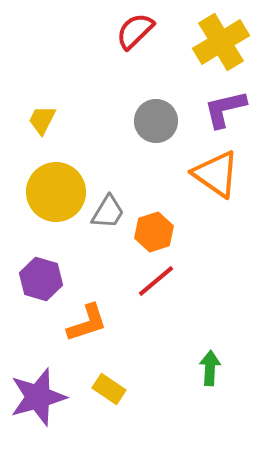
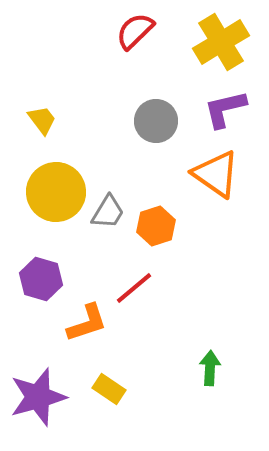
yellow trapezoid: rotated 116 degrees clockwise
orange hexagon: moved 2 px right, 6 px up
red line: moved 22 px left, 7 px down
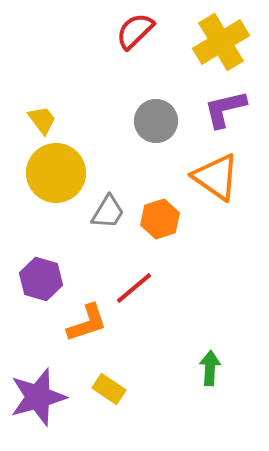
orange triangle: moved 3 px down
yellow circle: moved 19 px up
orange hexagon: moved 4 px right, 7 px up
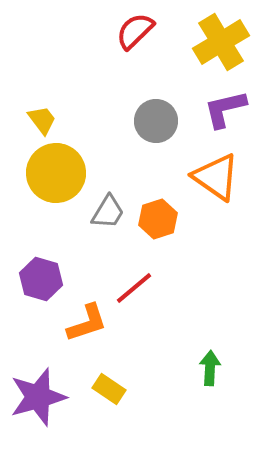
orange hexagon: moved 2 px left
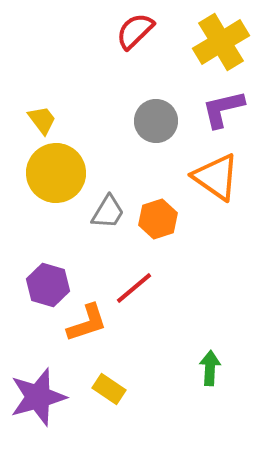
purple L-shape: moved 2 px left
purple hexagon: moved 7 px right, 6 px down
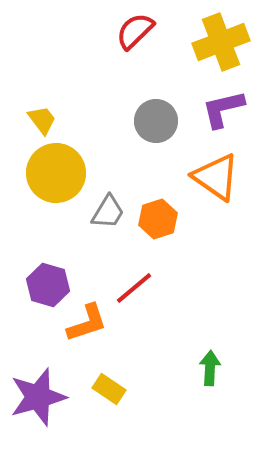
yellow cross: rotated 10 degrees clockwise
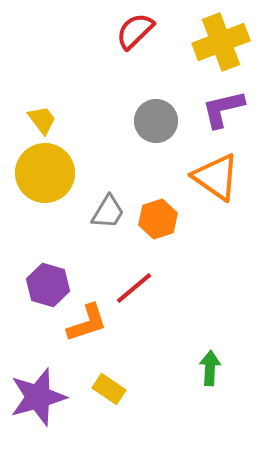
yellow circle: moved 11 px left
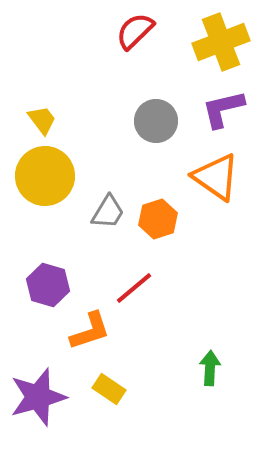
yellow circle: moved 3 px down
orange L-shape: moved 3 px right, 8 px down
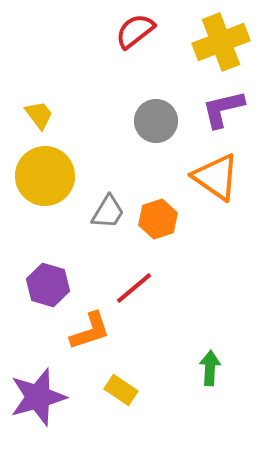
red semicircle: rotated 6 degrees clockwise
yellow trapezoid: moved 3 px left, 5 px up
yellow rectangle: moved 12 px right, 1 px down
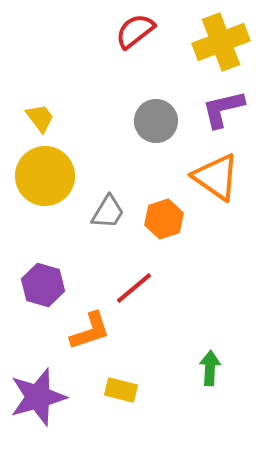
yellow trapezoid: moved 1 px right, 3 px down
orange hexagon: moved 6 px right
purple hexagon: moved 5 px left
yellow rectangle: rotated 20 degrees counterclockwise
